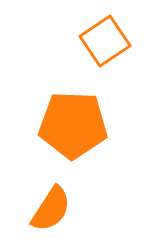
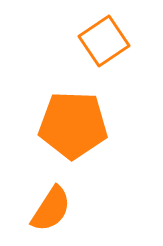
orange square: moved 1 px left
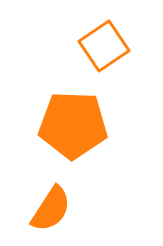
orange square: moved 5 px down
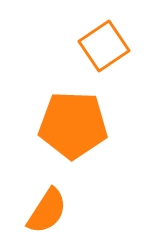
orange semicircle: moved 4 px left, 2 px down
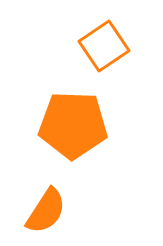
orange semicircle: moved 1 px left
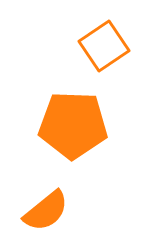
orange semicircle: rotated 18 degrees clockwise
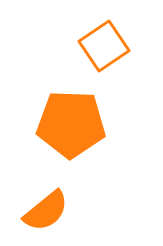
orange pentagon: moved 2 px left, 1 px up
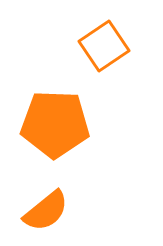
orange pentagon: moved 16 px left
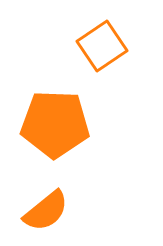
orange square: moved 2 px left
